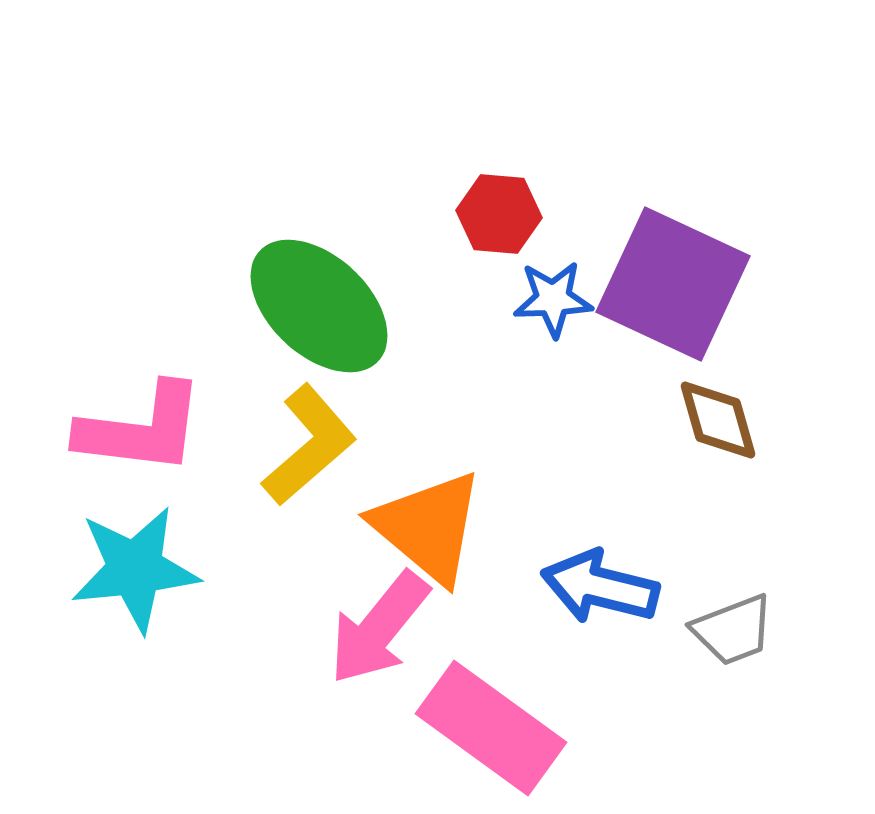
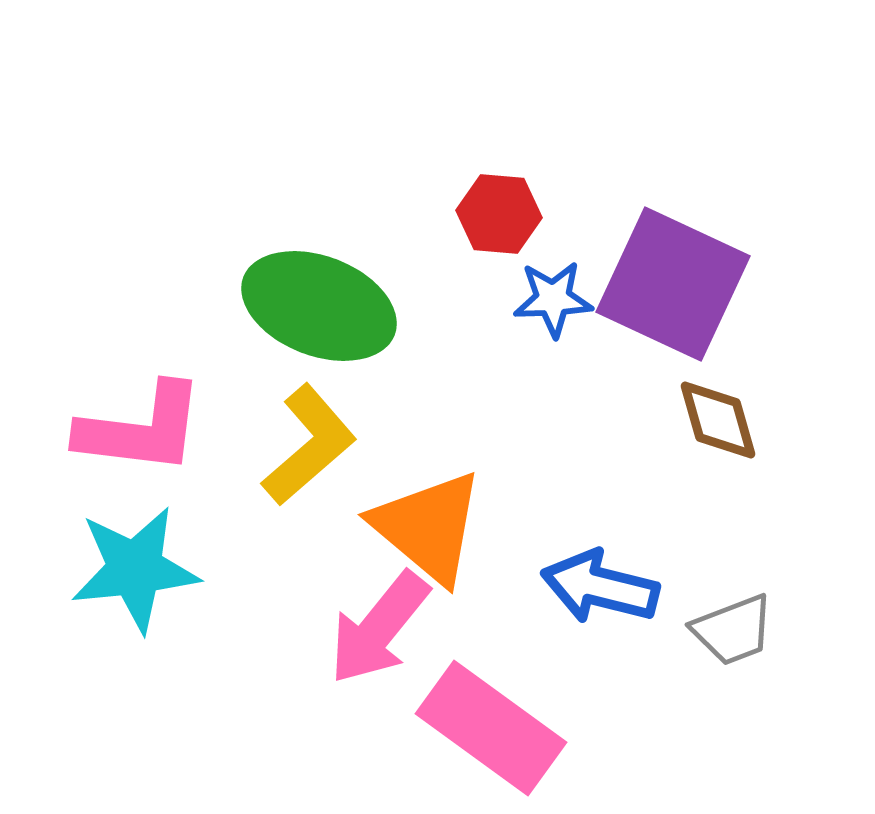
green ellipse: rotated 22 degrees counterclockwise
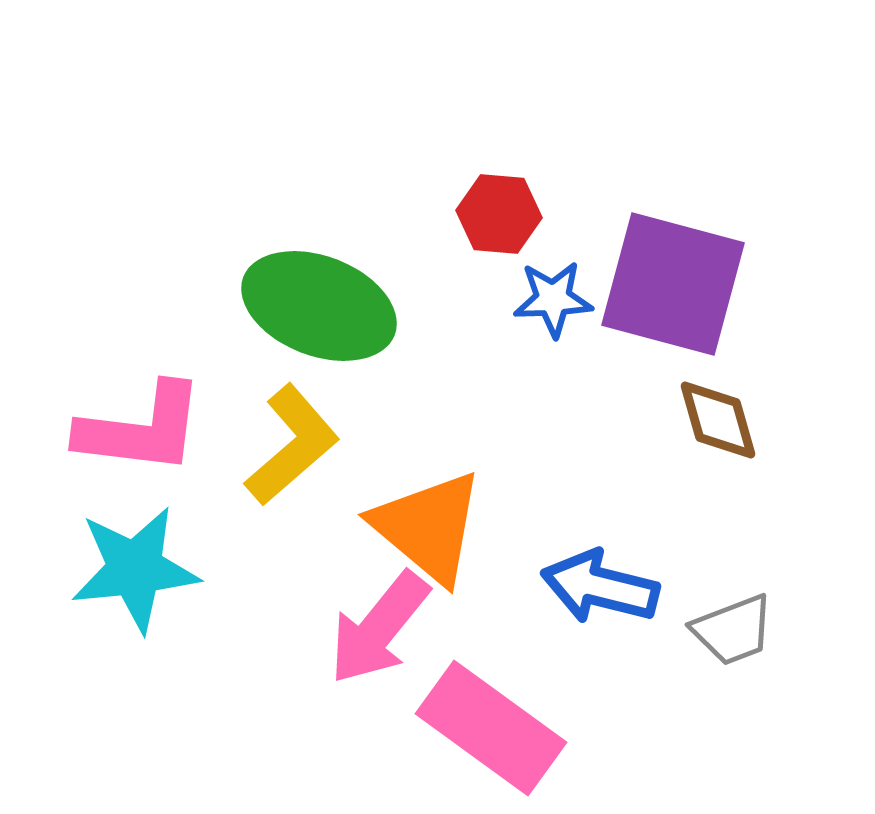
purple square: rotated 10 degrees counterclockwise
yellow L-shape: moved 17 px left
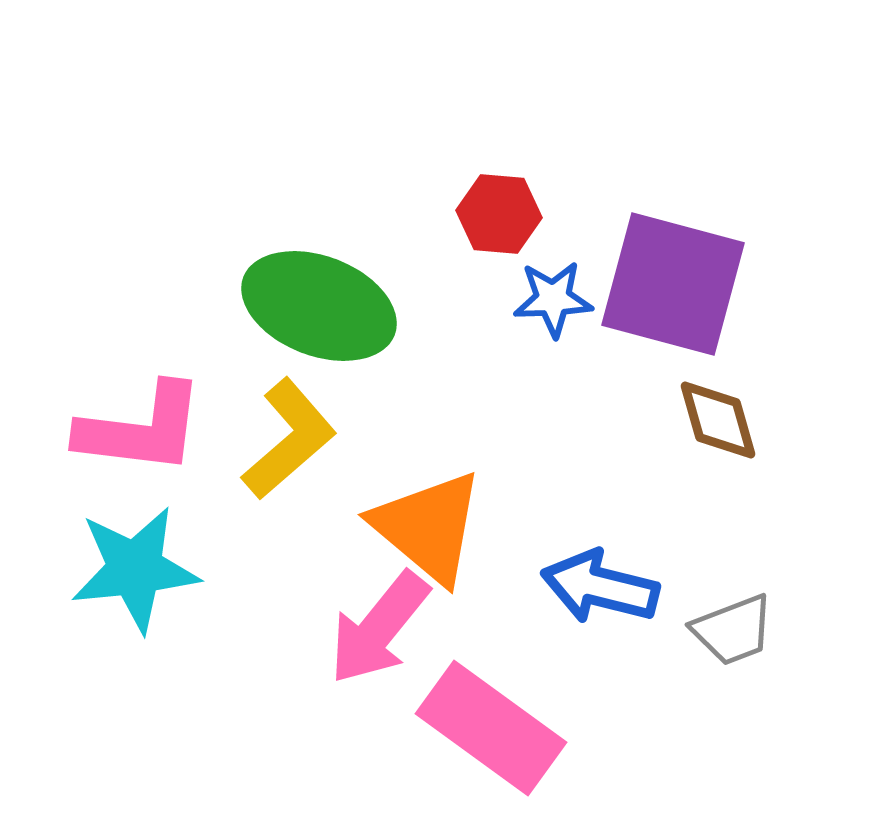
yellow L-shape: moved 3 px left, 6 px up
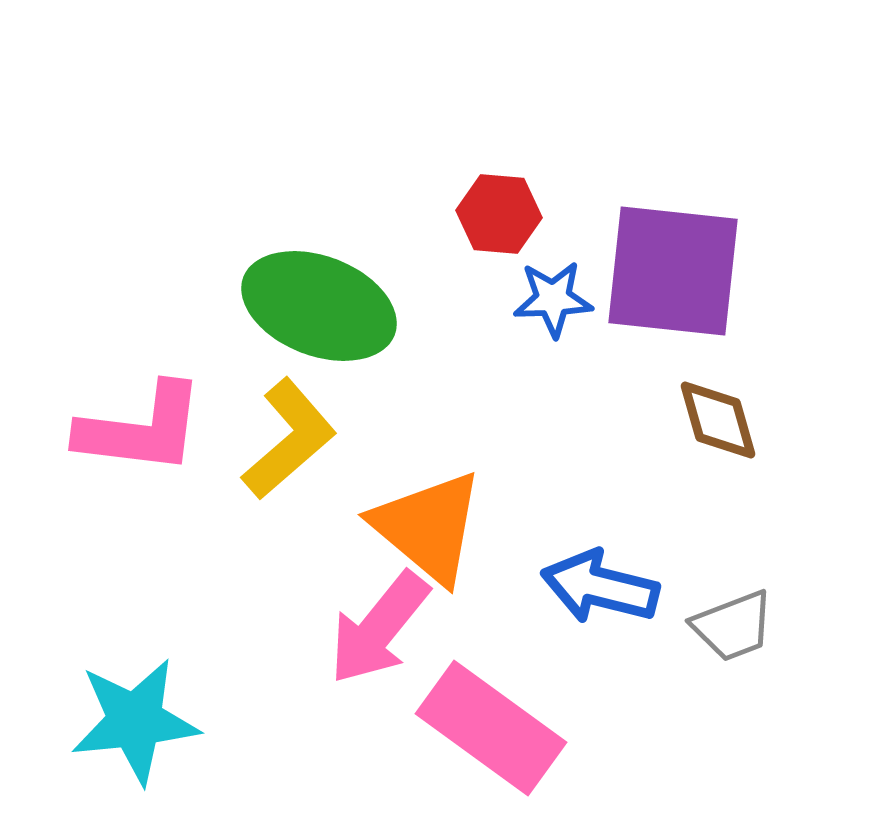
purple square: moved 13 px up; rotated 9 degrees counterclockwise
cyan star: moved 152 px down
gray trapezoid: moved 4 px up
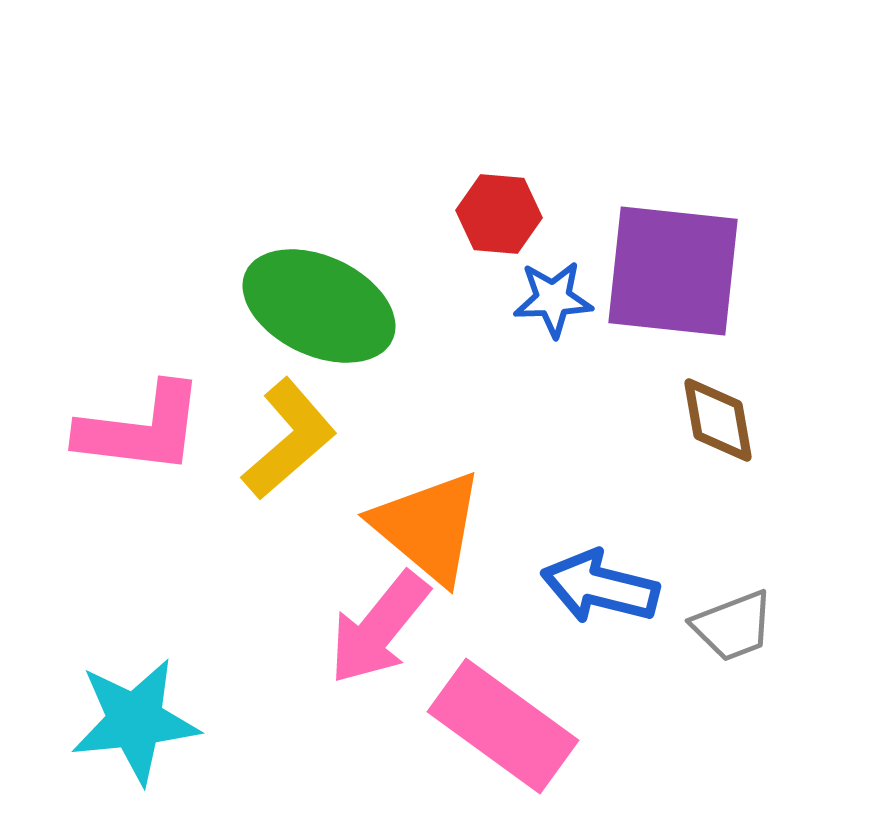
green ellipse: rotated 4 degrees clockwise
brown diamond: rotated 6 degrees clockwise
pink rectangle: moved 12 px right, 2 px up
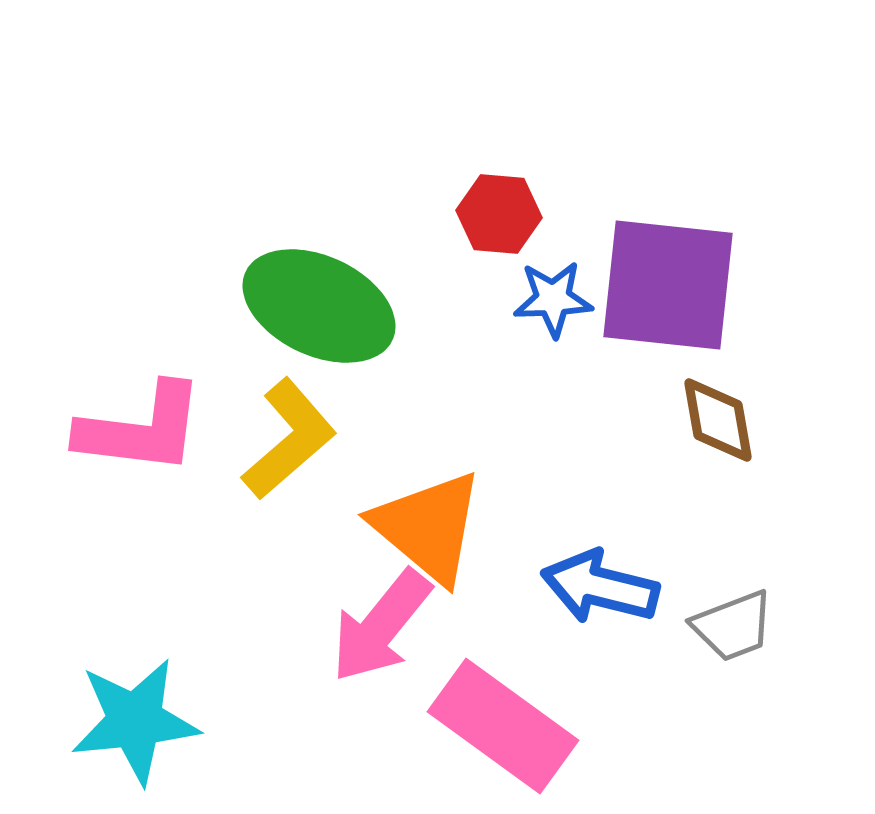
purple square: moved 5 px left, 14 px down
pink arrow: moved 2 px right, 2 px up
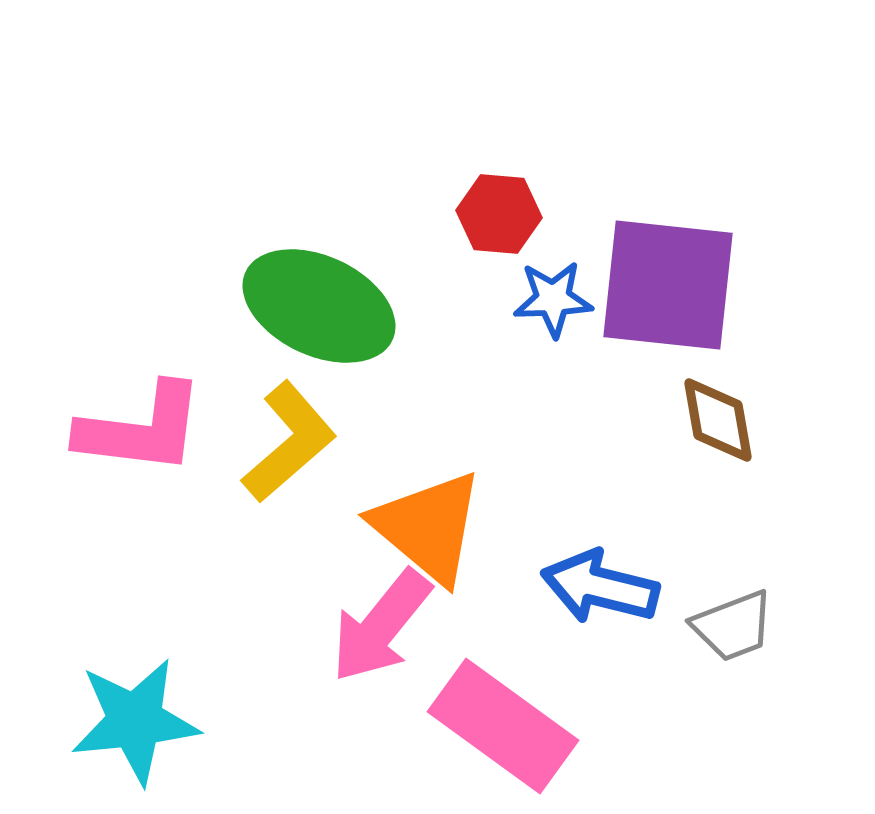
yellow L-shape: moved 3 px down
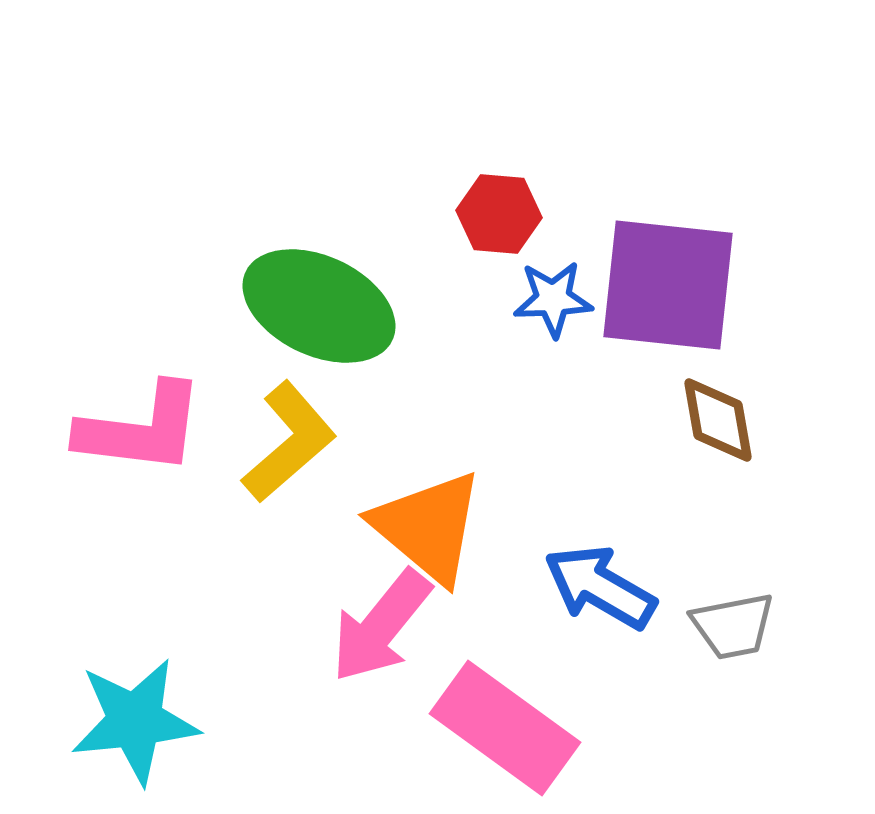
blue arrow: rotated 16 degrees clockwise
gray trapezoid: rotated 10 degrees clockwise
pink rectangle: moved 2 px right, 2 px down
